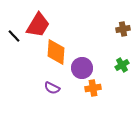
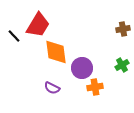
orange diamond: rotated 12 degrees counterclockwise
orange cross: moved 2 px right, 1 px up
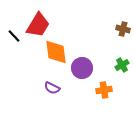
brown cross: rotated 24 degrees clockwise
orange cross: moved 9 px right, 3 px down
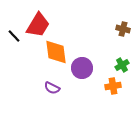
orange cross: moved 9 px right, 4 px up
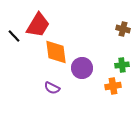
green cross: rotated 24 degrees clockwise
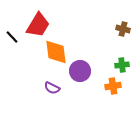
black line: moved 2 px left, 1 px down
purple circle: moved 2 px left, 3 px down
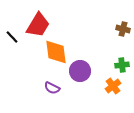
orange cross: rotated 28 degrees counterclockwise
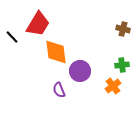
red trapezoid: moved 1 px up
purple semicircle: moved 7 px right, 2 px down; rotated 42 degrees clockwise
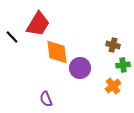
brown cross: moved 10 px left, 16 px down
orange diamond: moved 1 px right
green cross: moved 1 px right
purple circle: moved 3 px up
purple semicircle: moved 13 px left, 9 px down
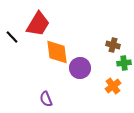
green cross: moved 1 px right, 2 px up
